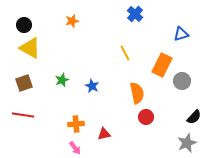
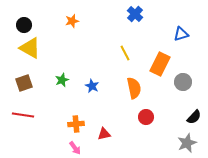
orange rectangle: moved 2 px left, 1 px up
gray circle: moved 1 px right, 1 px down
orange semicircle: moved 3 px left, 5 px up
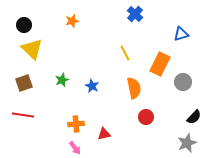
yellow triangle: moved 2 px right, 1 px down; rotated 15 degrees clockwise
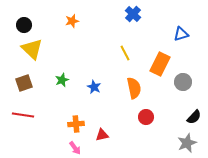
blue cross: moved 2 px left
blue star: moved 2 px right, 1 px down
red triangle: moved 2 px left, 1 px down
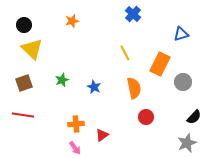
red triangle: rotated 24 degrees counterclockwise
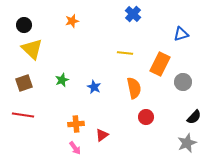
yellow line: rotated 56 degrees counterclockwise
